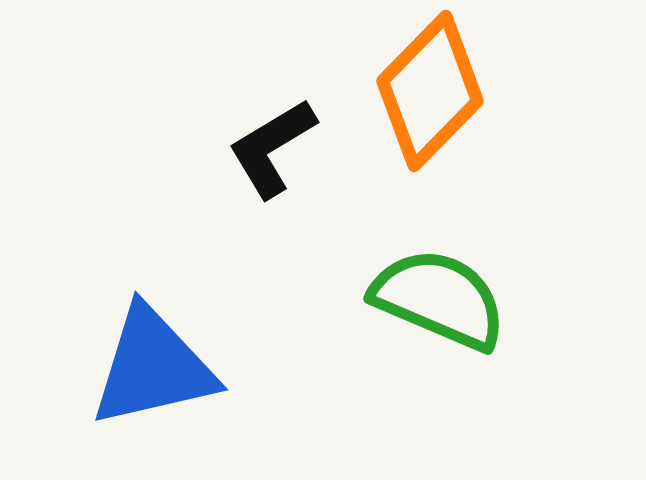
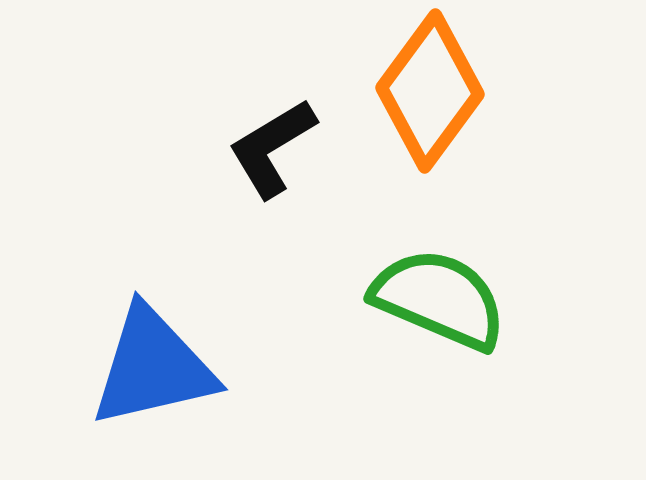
orange diamond: rotated 8 degrees counterclockwise
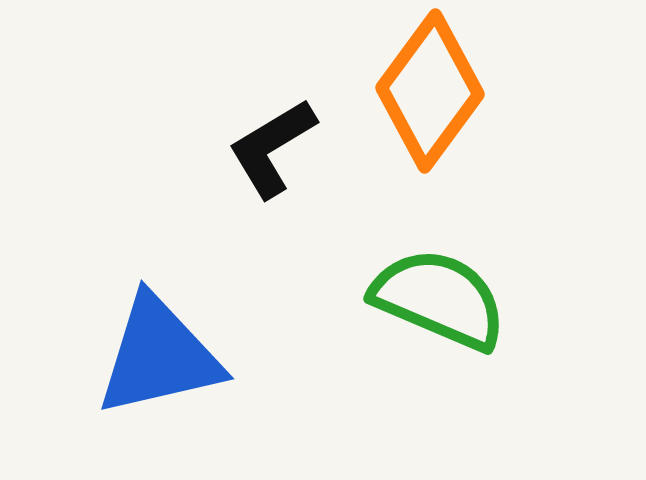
blue triangle: moved 6 px right, 11 px up
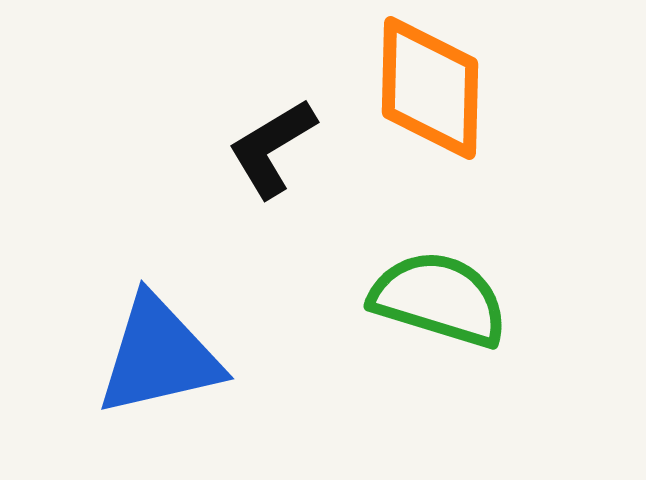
orange diamond: moved 3 px up; rotated 35 degrees counterclockwise
green semicircle: rotated 6 degrees counterclockwise
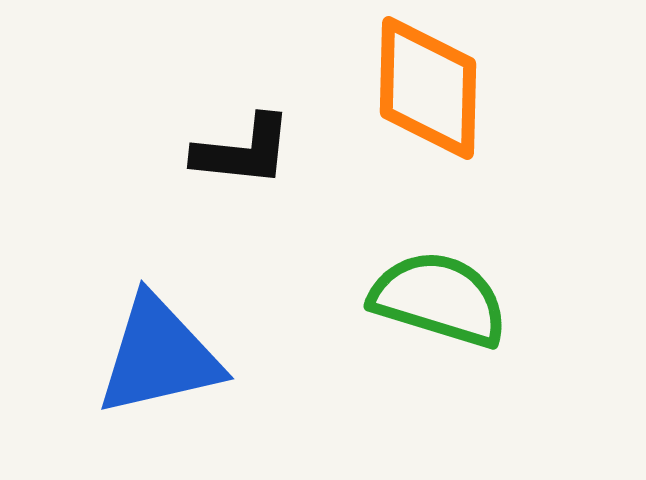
orange diamond: moved 2 px left
black L-shape: moved 29 px left, 3 px down; rotated 143 degrees counterclockwise
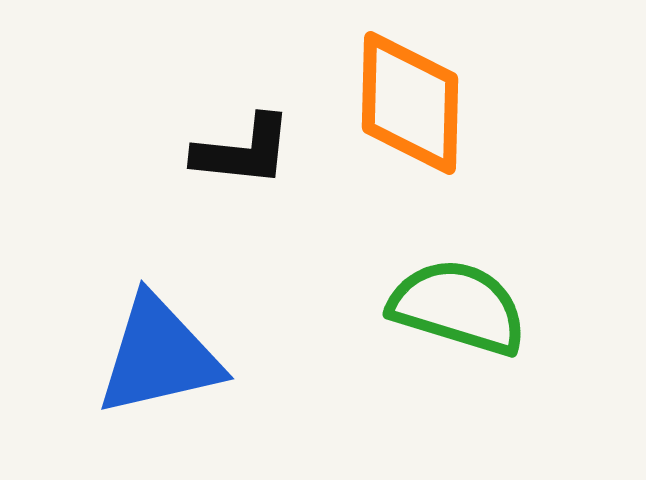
orange diamond: moved 18 px left, 15 px down
green semicircle: moved 19 px right, 8 px down
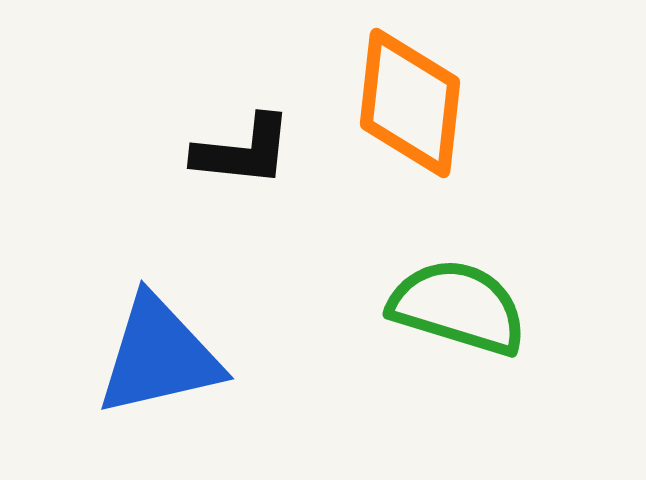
orange diamond: rotated 5 degrees clockwise
